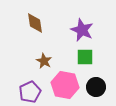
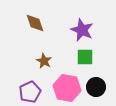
brown diamond: rotated 10 degrees counterclockwise
pink hexagon: moved 2 px right, 3 px down
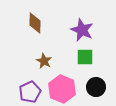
brown diamond: rotated 20 degrees clockwise
pink hexagon: moved 5 px left, 1 px down; rotated 12 degrees clockwise
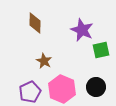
green square: moved 16 px right, 7 px up; rotated 12 degrees counterclockwise
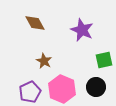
brown diamond: rotated 30 degrees counterclockwise
green square: moved 3 px right, 10 px down
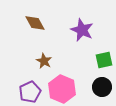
black circle: moved 6 px right
